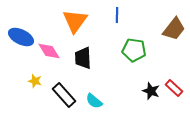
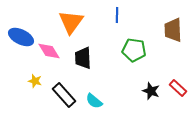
orange triangle: moved 4 px left, 1 px down
brown trapezoid: moved 1 px left, 1 px down; rotated 140 degrees clockwise
red rectangle: moved 4 px right
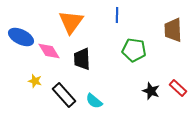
black trapezoid: moved 1 px left, 1 px down
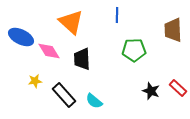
orange triangle: rotated 24 degrees counterclockwise
green pentagon: rotated 10 degrees counterclockwise
yellow star: rotated 24 degrees counterclockwise
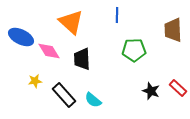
cyan semicircle: moved 1 px left, 1 px up
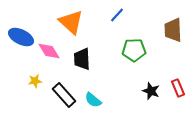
blue line: rotated 42 degrees clockwise
red rectangle: rotated 24 degrees clockwise
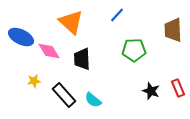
yellow star: moved 1 px left
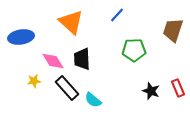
brown trapezoid: rotated 20 degrees clockwise
blue ellipse: rotated 35 degrees counterclockwise
pink diamond: moved 4 px right, 10 px down
black rectangle: moved 3 px right, 7 px up
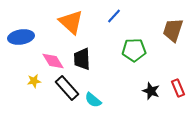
blue line: moved 3 px left, 1 px down
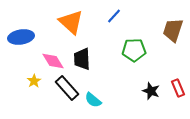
yellow star: rotated 24 degrees counterclockwise
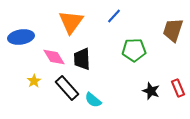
orange triangle: rotated 24 degrees clockwise
pink diamond: moved 1 px right, 4 px up
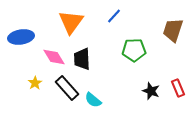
yellow star: moved 1 px right, 2 px down
